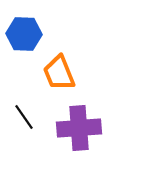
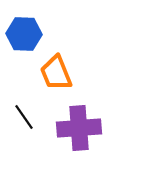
orange trapezoid: moved 3 px left
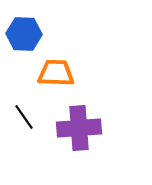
orange trapezoid: rotated 114 degrees clockwise
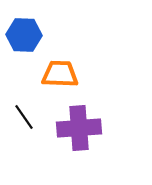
blue hexagon: moved 1 px down
orange trapezoid: moved 4 px right, 1 px down
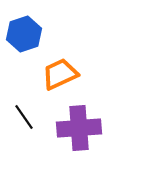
blue hexagon: moved 1 px up; rotated 20 degrees counterclockwise
orange trapezoid: rotated 27 degrees counterclockwise
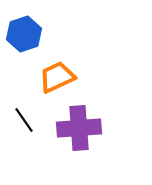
orange trapezoid: moved 3 px left, 3 px down
black line: moved 3 px down
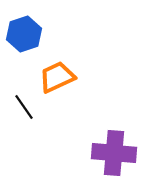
black line: moved 13 px up
purple cross: moved 35 px right, 25 px down; rotated 9 degrees clockwise
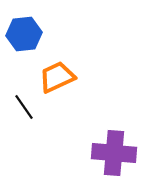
blue hexagon: rotated 12 degrees clockwise
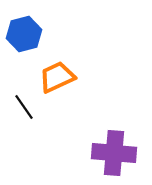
blue hexagon: rotated 8 degrees counterclockwise
